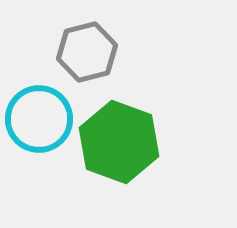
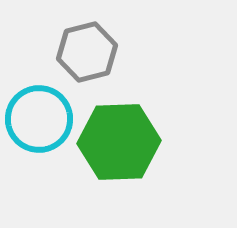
green hexagon: rotated 22 degrees counterclockwise
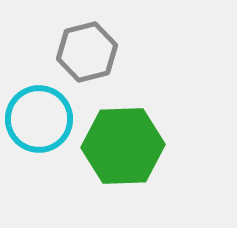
green hexagon: moved 4 px right, 4 px down
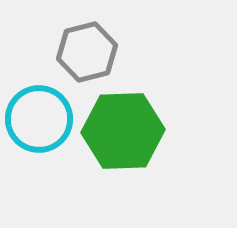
green hexagon: moved 15 px up
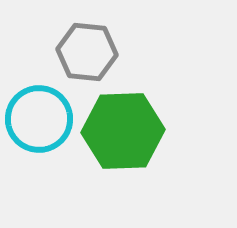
gray hexagon: rotated 20 degrees clockwise
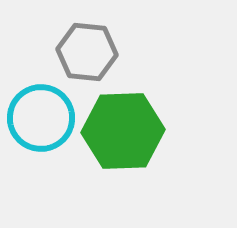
cyan circle: moved 2 px right, 1 px up
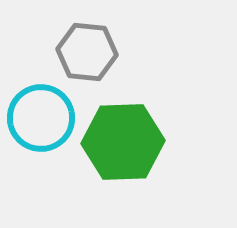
green hexagon: moved 11 px down
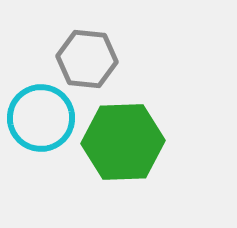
gray hexagon: moved 7 px down
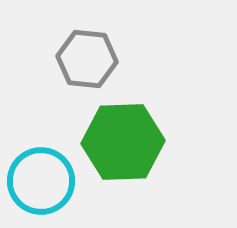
cyan circle: moved 63 px down
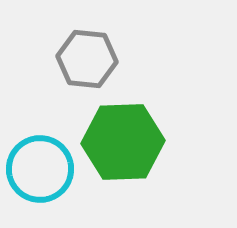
cyan circle: moved 1 px left, 12 px up
